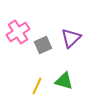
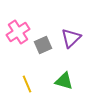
yellow line: moved 10 px left, 2 px up; rotated 48 degrees counterclockwise
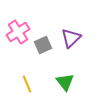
green triangle: moved 1 px right, 1 px down; rotated 36 degrees clockwise
